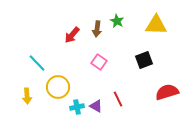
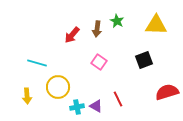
cyan line: rotated 30 degrees counterclockwise
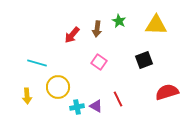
green star: moved 2 px right
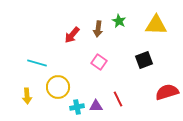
brown arrow: moved 1 px right
purple triangle: rotated 32 degrees counterclockwise
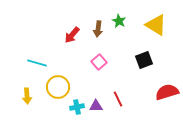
yellow triangle: rotated 30 degrees clockwise
pink square: rotated 14 degrees clockwise
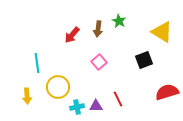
yellow triangle: moved 6 px right, 7 px down
cyan line: rotated 66 degrees clockwise
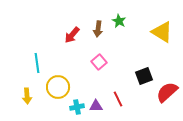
black square: moved 16 px down
red semicircle: rotated 25 degrees counterclockwise
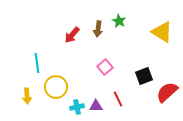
pink square: moved 6 px right, 5 px down
yellow circle: moved 2 px left
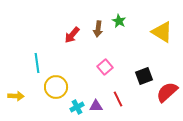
yellow arrow: moved 11 px left; rotated 84 degrees counterclockwise
cyan cross: rotated 16 degrees counterclockwise
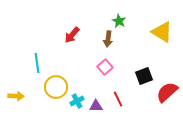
brown arrow: moved 10 px right, 10 px down
cyan cross: moved 6 px up
